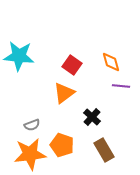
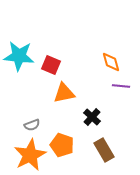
red square: moved 21 px left; rotated 12 degrees counterclockwise
orange triangle: rotated 25 degrees clockwise
orange star: moved 1 px down; rotated 20 degrees counterclockwise
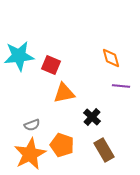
cyan star: rotated 12 degrees counterclockwise
orange diamond: moved 4 px up
orange star: moved 1 px up
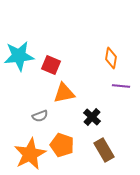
orange diamond: rotated 25 degrees clockwise
gray semicircle: moved 8 px right, 9 px up
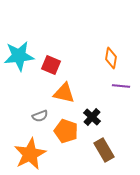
orange triangle: rotated 25 degrees clockwise
orange pentagon: moved 4 px right, 14 px up
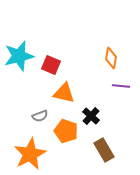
cyan star: rotated 8 degrees counterclockwise
black cross: moved 1 px left, 1 px up
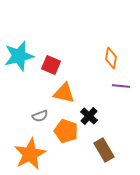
black cross: moved 2 px left
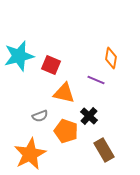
purple line: moved 25 px left, 6 px up; rotated 18 degrees clockwise
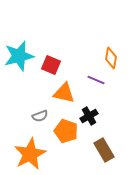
black cross: rotated 18 degrees clockwise
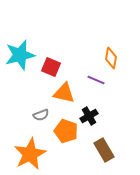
cyan star: moved 1 px right, 1 px up
red square: moved 2 px down
gray semicircle: moved 1 px right, 1 px up
